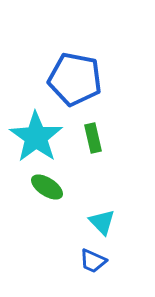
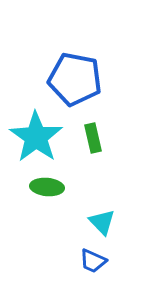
green ellipse: rotated 28 degrees counterclockwise
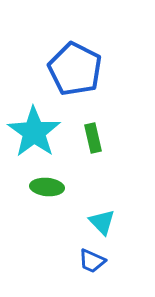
blue pentagon: moved 10 px up; rotated 16 degrees clockwise
cyan star: moved 2 px left, 5 px up
blue trapezoid: moved 1 px left
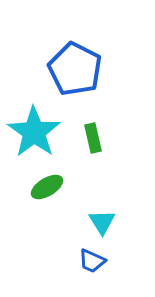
green ellipse: rotated 36 degrees counterclockwise
cyan triangle: rotated 12 degrees clockwise
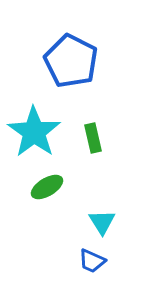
blue pentagon: moved 4 px left, 8 px up
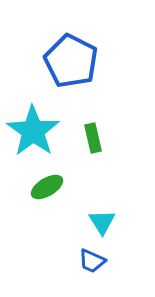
cyan star: moved 1 px left, 1 px up
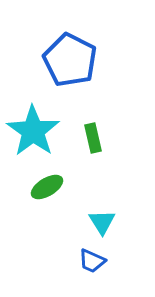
blue pentagon: moved 1 px left, 1 px up
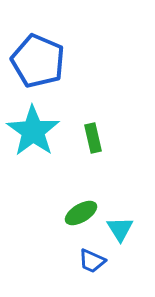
blue pentagon: moved 32 px left, 1 px down; rotated 4 degrees counterclockwise
green ellipse: moved 34 px right, 26 px down
cyan triangle: moved 18 px right, 7 px down
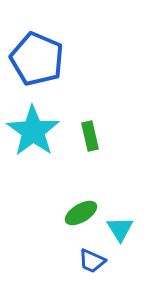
blue pentagon: moved 1 px left, 2 px up
green rectangle: moved 3 px left, 2 px up
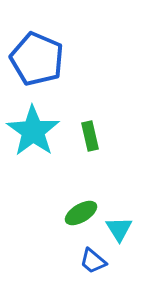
cyan triangle: moved 1 px left
blue trapezoid: moved 1 px right; rotated 16 degrees clockwise
